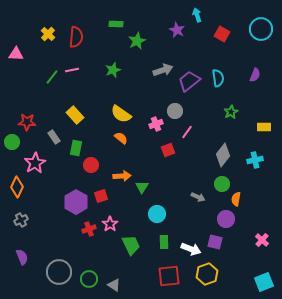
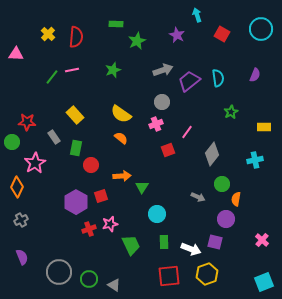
purple star at (177, 30): moved 5 px down
gray circle at (175, 111): moved 13 px left, 9 px up
gray diamond at (223, 155): moved 11 px left, 1 px up
pink star at (110, 224): rotated 21 degrees clockwise
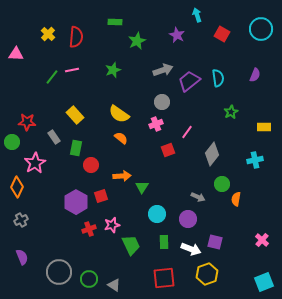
green rectangle at (116, 24): moved 1 px left, 2 px up
yellow semicircle at (121, 114): moved 2 px left
purple circle at (226, 219): moved 38 px left
pink star at (110, 224): moved 2 px right, 1 px down
red square at (169, 276): moved 5 px left, 2 px down
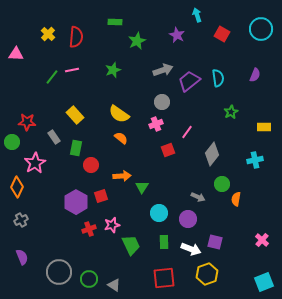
cyan circle at (157, 214): moved 2 px right, 1 px up
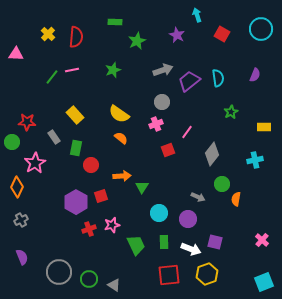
green trapezoid at (131, 245): moved 5 px right
red square at (164, 278): moved 5 px right, 3 px up
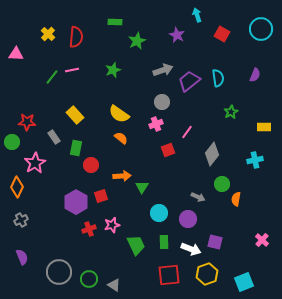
cyan square at (264, 282): moved 20 px left
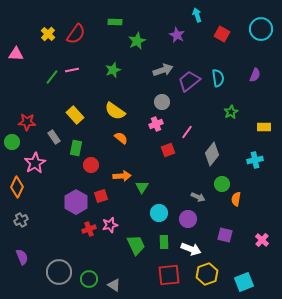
red semicircle at (76, 37): moved 3 px up; rotated 30 degrees clockwise
yellow semicircle at (119, 114): moved 4 px left, 3 px up
pink star at (112, 225): moved 2 px left
purple square at (215, 242): moved 10 px right, 7 px up
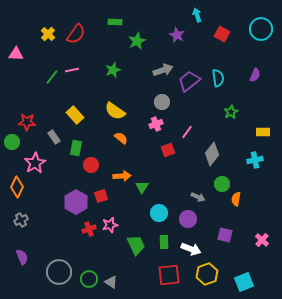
yellow rectangle at (264, 127): moved 1 px left, 5 px down
gray triangle at (114, 285): moved 3 px left, 3 px up
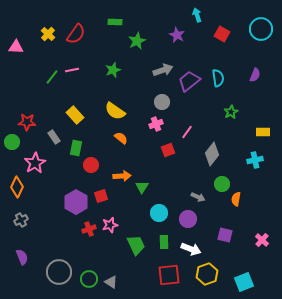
pink triangle at (16, 54): moved 7 px up
